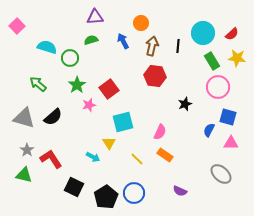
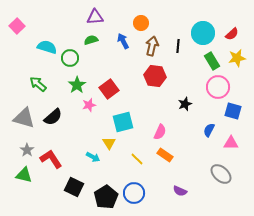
yellow star: rotated 18 degrees counterclockwise
blue square: moved 5 px right, 6 px up
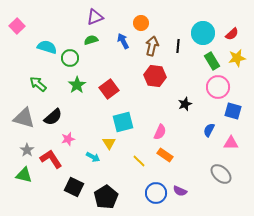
purple triangle: rotated 18 degrees counterclockwise
pink star: moved 21 px left, 34 px down
yellow line: moved 2 px right, 2 px down
blue circle: moved 22 px right
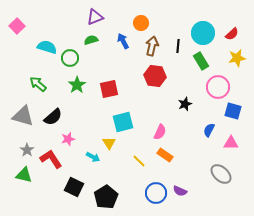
green rectangle: moved 11 px left
red square: rotated 24 degrees clockwise
gray triangle: moved 1 px left, 2 px up
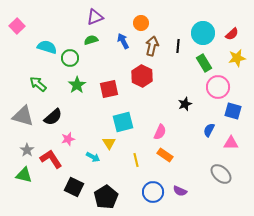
green rectangle: moved 3 px right, 2 px down
red hexagon: moved 13 px left; rotated 20 degrees clockwise
yellow line: moved 3 px left, 1 px up; rotated 32 degrees clockwise
blue circle: moved 3 px left, 1 px up
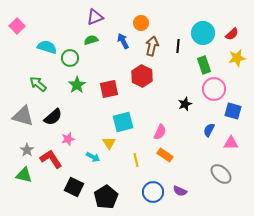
green rectangle: moved 2 px down; rotated 12 degrees clockwise
pink circle: moved 4 px left, 2 px down
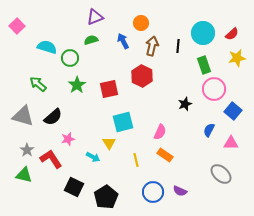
blue square: rotated 24 degrees clockwise
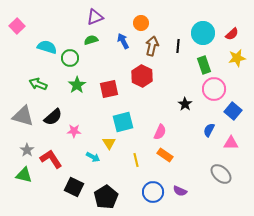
green arrow: rotated 18 degrees counterclockwise
black star: rotated 16 degrees counterclockwise
pink star: moved 6 px right, 8 px up; rotated 16 degrees clockwise
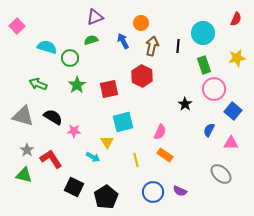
red semicircle: moved 4 px right, 15 px up; rotated 24 degrees counterclockwise
black semicircle: rotated 108 degrees counterclockwise
yellow triangle: moved 2 px left, 1 px up
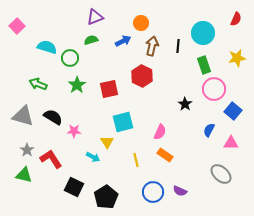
blue arrow: rotated 91 degrees clockwise
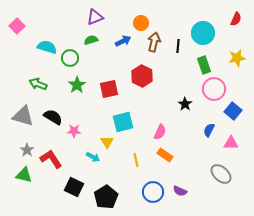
brown arrow: moved 2 px right, 4 px up
